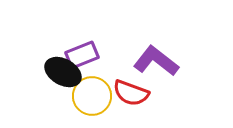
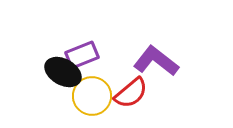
red semicircle: rotated 60 degrees counterclockwise
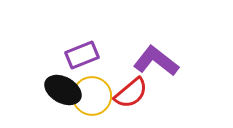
black ellipse: moved 18 px down
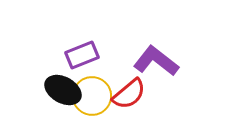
red semicircle: moved 2 px left, 1 px down
